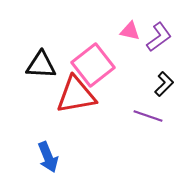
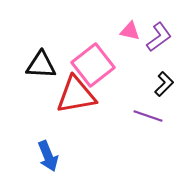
blue arrow: moved 1 px up
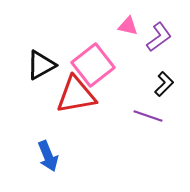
pink triangle: moved 2 px left, 5 px up
black triangle: rotated 32 degrees counterclockwise
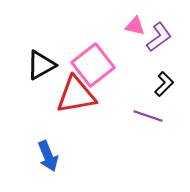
pink triangle: moved 7 px right
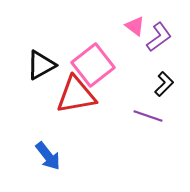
pink triangle: rotated 25 degrees clockwise
blue arrow: rotated 16 degrees counterclockwise
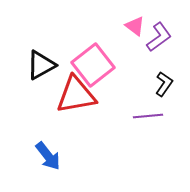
black L-shape: rotated 10 degrees counterclockwise
purple line: rotated 24 degrees counterclockwise
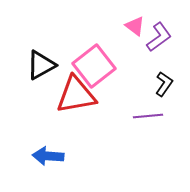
pink square: moved 1 px right, 1 px down
blue arrow: rotated 132 degrees clockwise
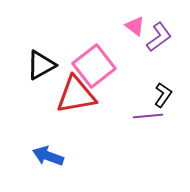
black L-shape: moved 1 px left, 11 px down
blue arrow: rotated 16 degrees clockwise
